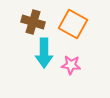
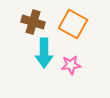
pink star: rotated 12 degrees counterclockwise
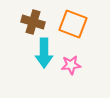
orange square: rotated 8 degrees counterclockwise
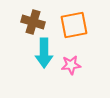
orange square: moved 1 px right, 1 px down; rotated 32 degrees counterclockwise
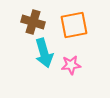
cyan arrow: rotated 16 degrees counterclockwise
